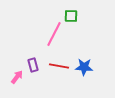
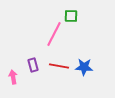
pink arrow: moved 4 px left; rotated 48 degrees counterclockwise
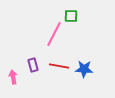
blue star: moved 2 px down
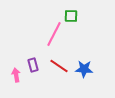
red line: rotated 24 degrees clockwise
pink arrow: moved 3 px right, 2 px up
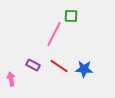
purple rectangle: rotated 48 degrees counterclockwise
pink arrow: moved 5 px left, 4 px down
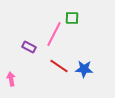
green square: moved 1 px right, 2 px down
purple rectangle: moved 4 px left, 18 px up
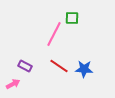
purple rectangle: moved 4 px left, 19 px down
pink arrow: moved 2 px right, 5 px down; rotated 72 degrees clockwise
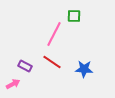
green square: moved 2 px right, 2 px up
red line: moved 7 px left, 4 px up
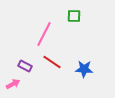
pink line: moved 10 px left
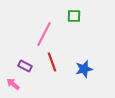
red line: rotated 36 degrees clockwise
blue star: rotated 18 degrees counterclockwise
pink arrow: rotated 112 degrees counterclockwise
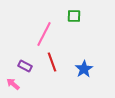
blue star: rotated 18 degrees counterclockwise
